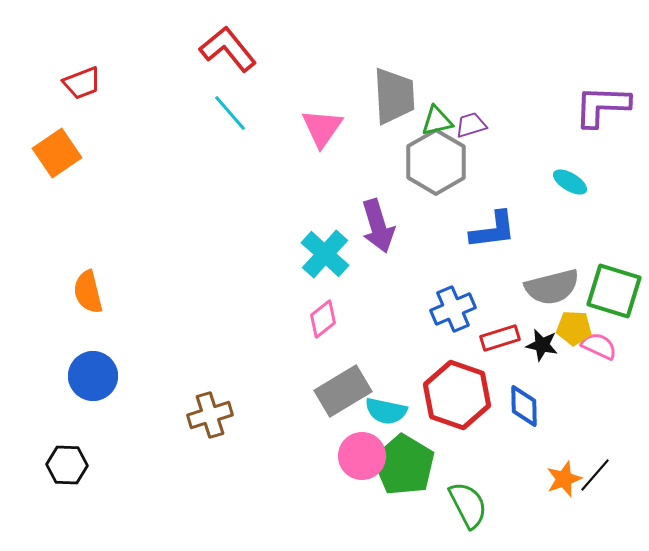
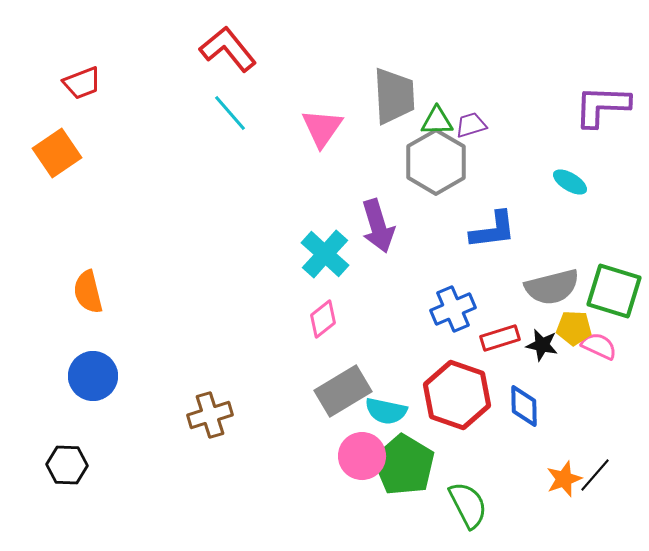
green triangle: rotated 12 degrees clockwise
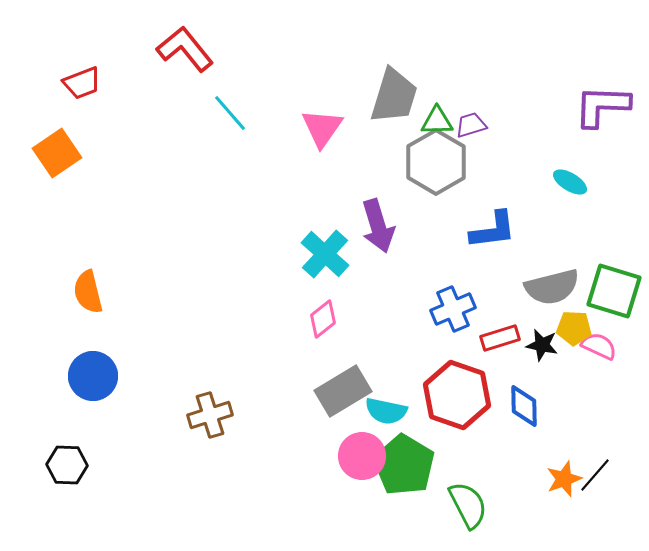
red L-shape: moved 43 px left
gray trapezoid: rotated 20 degrees clockwise
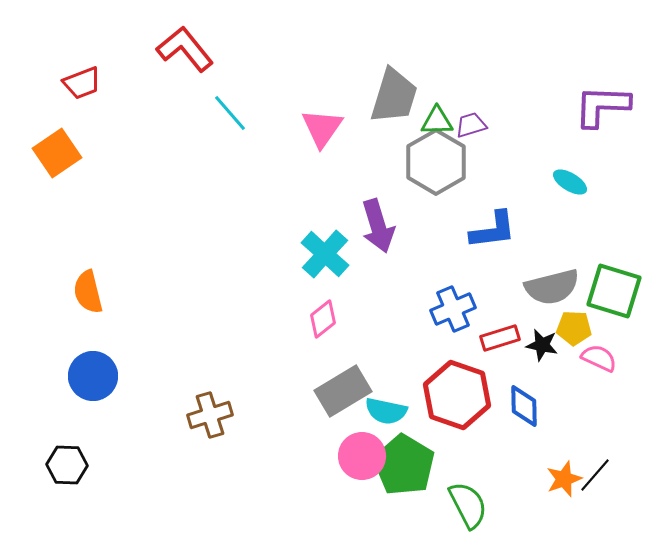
pink semicircle: moved 12 px down
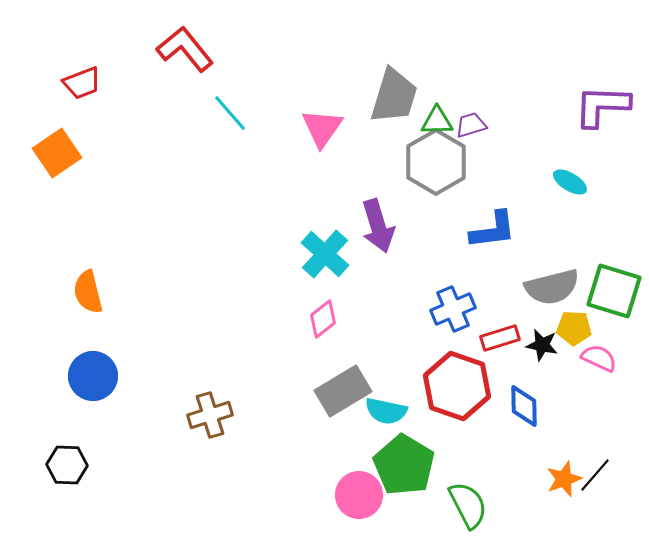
red hexagon: moved 9 px up
pink circle: moved 3 px left, 39 px down
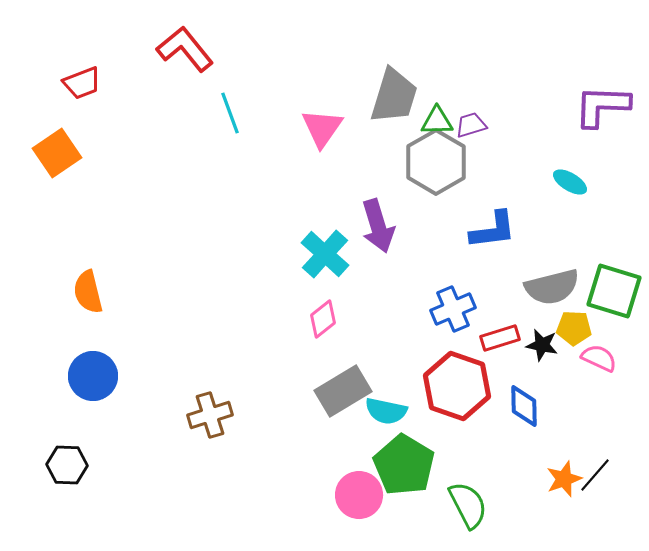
cyan line: rotated 21 degrees clockwise
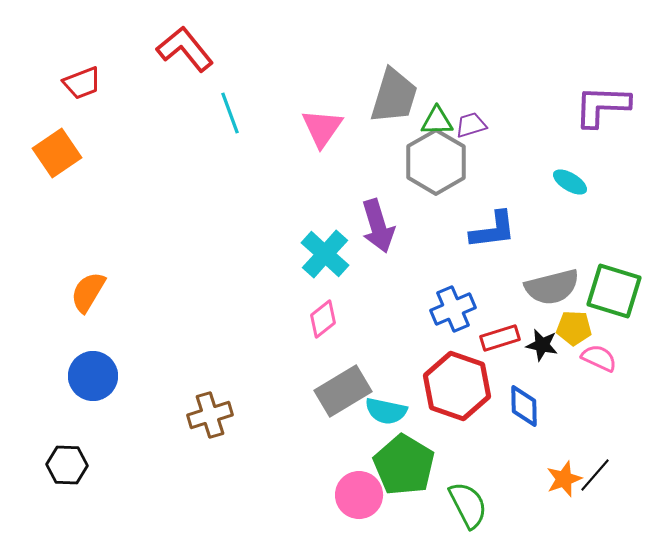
orange semicircle: rotated 45 degrees clockwise
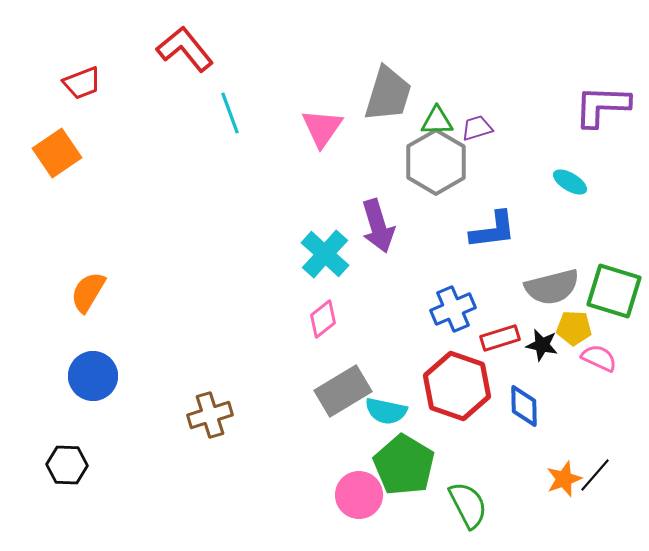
gray trapezoid: moved 6 px left, 2 px up
purple trapezoid: moved 6 px right, 3 px down
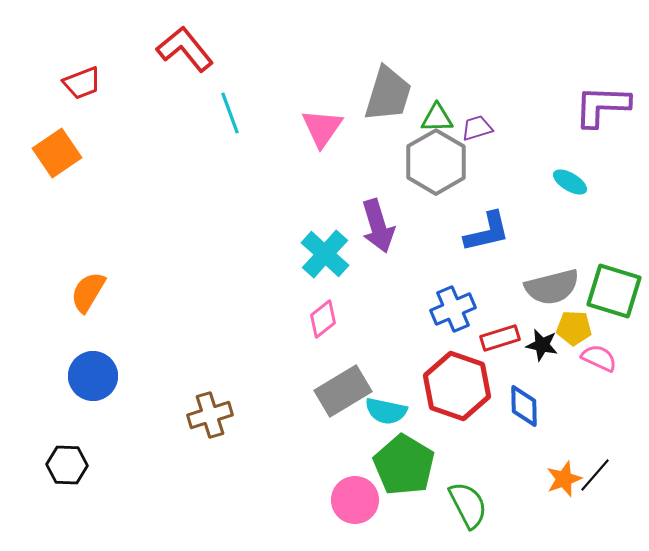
green triangle: moved 3 px up
blue L-shape: moved 6 px left, 2 px down; rotated 6 degrees counterclockwise
pink circle: moved 4 px left, 5 px down
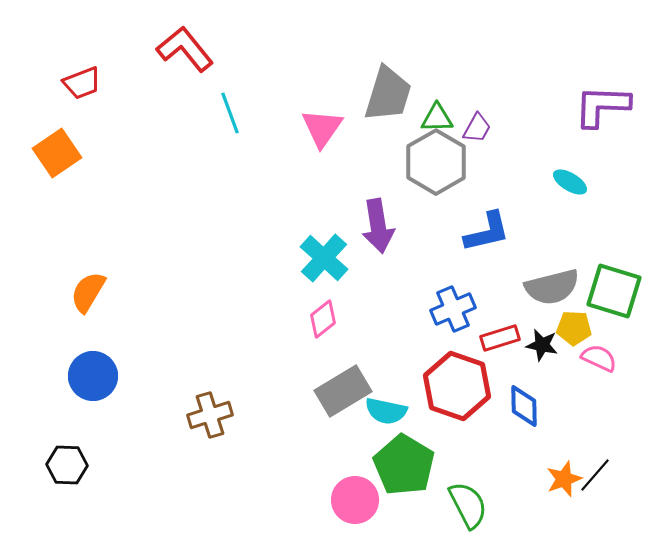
purple trapezoid: rotated 136 degrees clockwise
purple arrow: rotated 8 degrees clockwise
cyan cross: moved 1 px left, 4 px down
